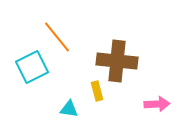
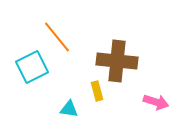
pink arrow: moved 1 px left, 2 px up; rotated 20 degrees clockwise
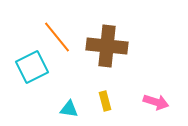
brown cross: moved 10 px left, 15 px up
yellow rectangle: moved 8 px right, 10 px down
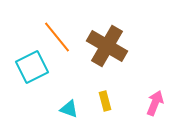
brown cross: rotated 24 degrees clockwise
pink arrow: moved 1 px left, 1 px down; rotated 85 degrees counterclockwise
cyan triangle: rotated 12 degrees clockwise
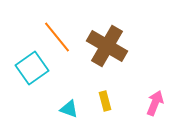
cyan square: moved 1 px down; rotated 8 degrees counterclockwise
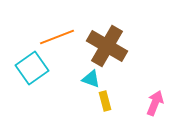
orange line: rotated 72 degrees counterclockwise
cyan triangle: moved 22 px right, 30 px up
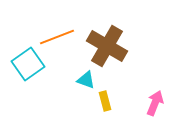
cyan square: moved 4 px left, 4 px up
cyan triangle: moved 5 px left, 1 px down
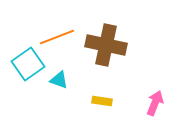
brown cross: moved 1 px left, 1 px up; rotated 18 degrees counterclockwise
cyan triangle: moved 27 px left
yellow rectangle: moved 3 px left; rotated 66 degrees counterclockwise
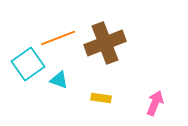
orange line: moved 1 px right, 1 px down
brown cross: moved 1 px left, 2 px up; rotated 33 degrees counterclockwise
yellow rectangle: moved 1 px left, 3 px up
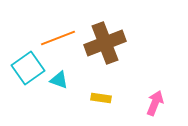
cyan square: moved 4 px down
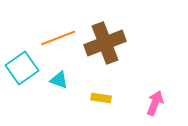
cyan square: moved 6 px left
